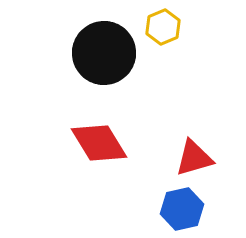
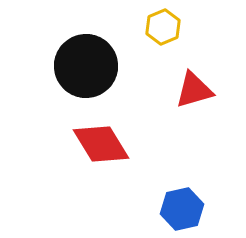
black circle: moved 18 px left, 13 px down
red diamond: moved 2 px right, 1 px down
red triangle: moved 68 px up
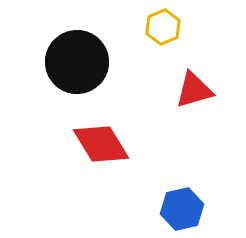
black circle: moved 9 px left, 4 px up
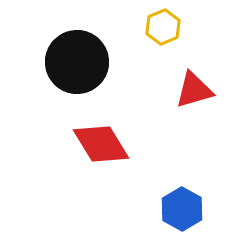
blue hexagon: rotated 18 degrees counterclockwise
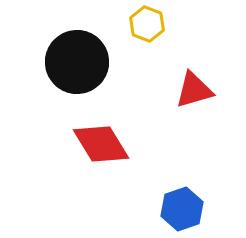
yellow hexagon: moved 16 px left, 3 px up; rotated 16 degrees counterclockwise
blue hexagon: rotated 12 degrees clockwise
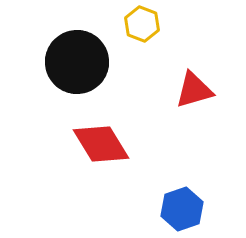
yellow hexagon: moved 5 px left
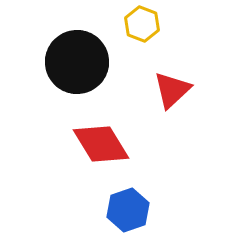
red triangle: moved 22 px left; rotated 27 degrees counterclockwise
blue hexagon: moved 54 px left, 1 px down
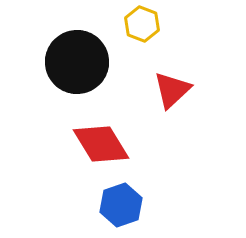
blue hexagon: moved 7 px left, 5 px up
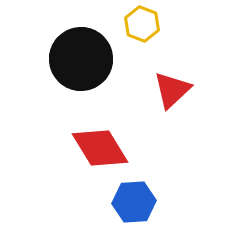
black circle: moved 4 px right, 3 px up
red diamond: moved 1 px left, 4 px down
blue hexagon: moved 13 px right, 3 px up; rotated 15 degrees clockwise
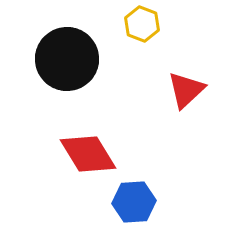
black circle: moved 14 px left
red triangle: moved 14 px right
red diamond: moved 12 px left, 6 px down
